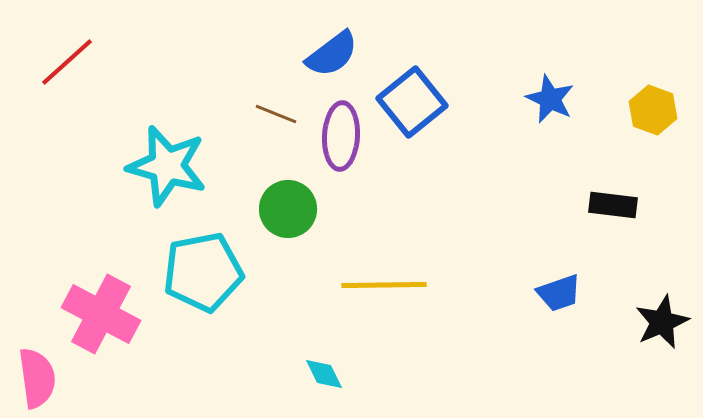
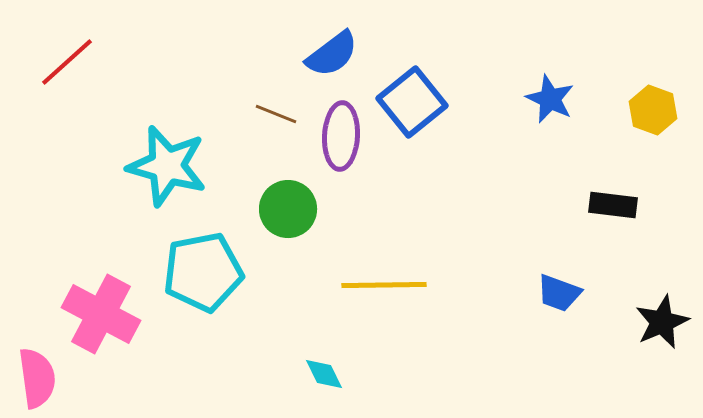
blue trapezoid: rotated 39 degrees clockwise
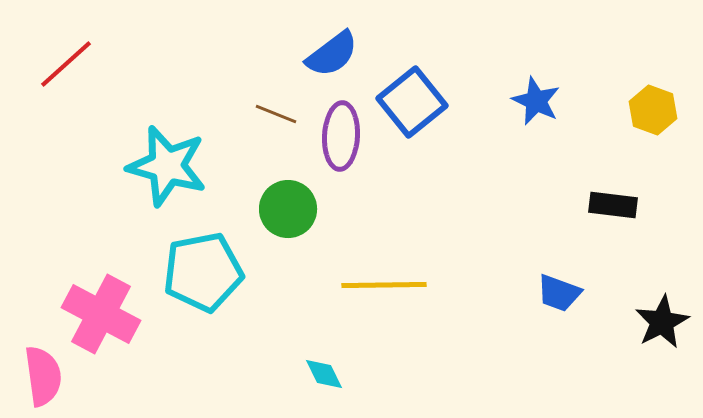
red line: moved 1 px left, 2 px down
blue star: moved 14 px left, 2 px down
black star: rotated 4 degrees counterclockwise
pink semicircle: moved 6 px right, 2 px up
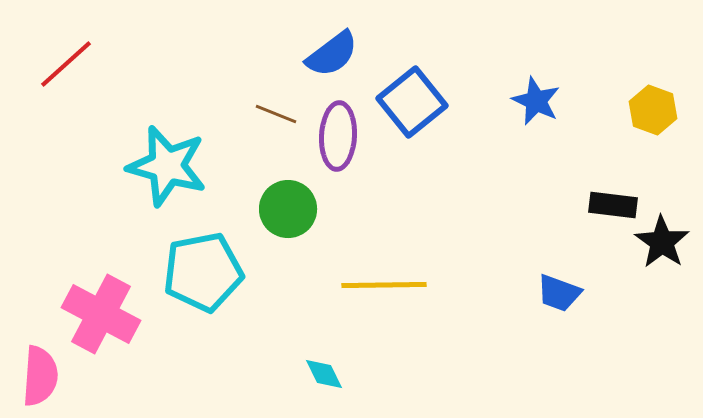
purple ellipse: moved 3 px left
black star: moved 80 px up; rotated 10 degrees counterclockwise
pink semicircle: moved 3 px left; rotated 12 degrees clockwise
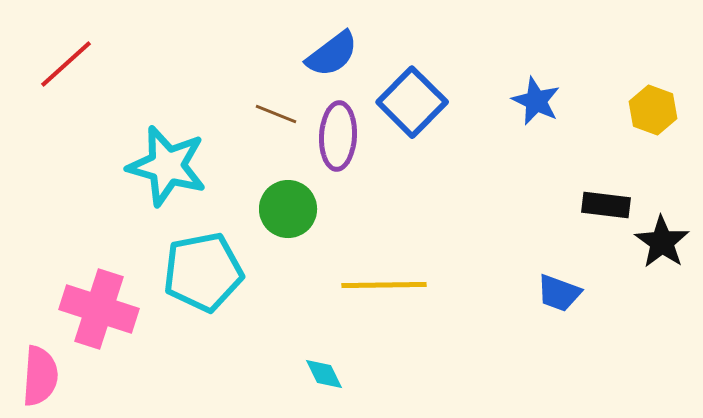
blue square: rotated 6 degrees counterclockwise
black rectangle: moved 7 px left
pink cross: moved 2 px left, 5 px up; rotated 10 degrees counterclockwise
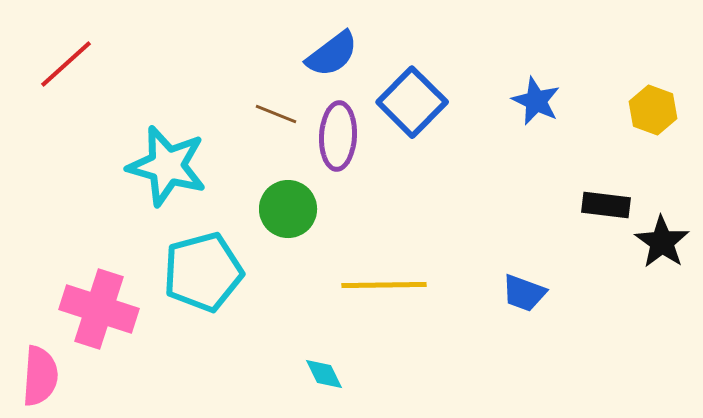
cyan pentagon: rotated 4 degrees counterclockwise
blue trapezoid: moved 35 px left
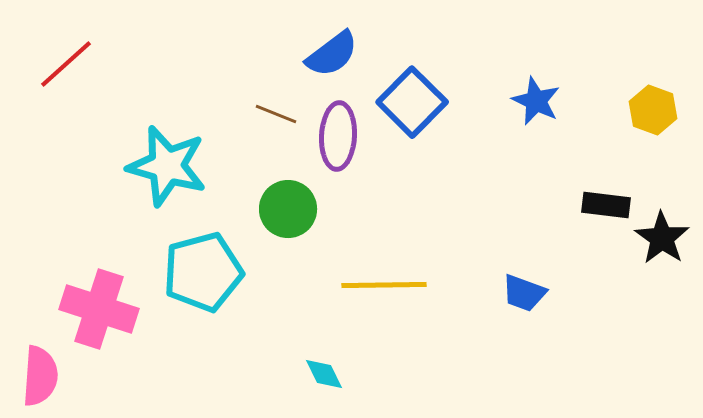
black star: moved 4 px up
